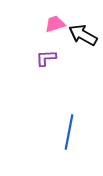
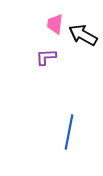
pink trapezoid: rotated 65 degrees counterclockwise
purple L-shape: moved 1 px up
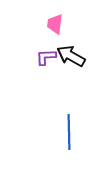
black arrow: moved 12 px left, 21 px down
blue line: rotated 12 degrees counterclockwise
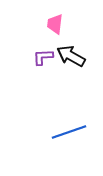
purple L-shape: moved 3 px left
blue line: rotated 72 degrees clockwise
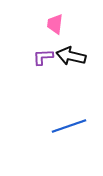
black arrow: rotated 16 degrees counterclockwise
blue line: moved 6 px up
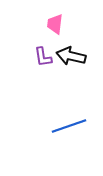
purple L-shape: rotated 95 degrees counterclockwise
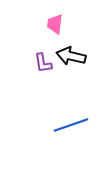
purple L-shape: moved 6 px down
blue line: moved 2 px right, 1 px up
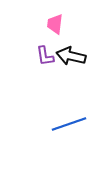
purple L-shape: moved 2 px right, 7 px up
blue line: moved 2 px left, 1 px up
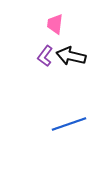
purple L-shape: rotated 45 degrees clockwise
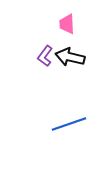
pink trapezoid: moved 12 px right; rotated 10 degrees counterclockwise
black arrow: moved 1 px left, 1 px down
